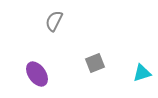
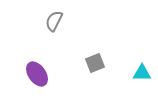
cyan triangle: rotated 18 degrees clockwise
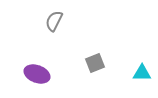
purple ellipse: rotated 35 degrees counterclockwise
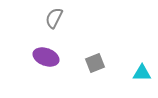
gray semicircle: moved 3 px up
purple ellipse: moved 9 px right, 17 px up
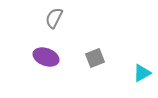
gray square: moved 5 px up
cyan triangle: rotated 30 degrees counterclockwise
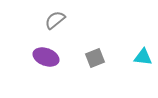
gray semicircle: moved 1 px right, 2 px down; rotated 25 degrees clockwise
cyan triangle: moved 1 px right, 16 px up; rotated 36 degrees clockwise
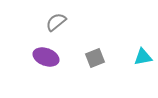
gray semicircle: moved 1 px right, 2 px down
cyan triangle: rotated 18 degrees counterclockwise
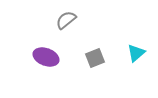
gray semicircle: moved 10 px right, 2 px up
cyan triangle: moved 7 px left, 4 px up; rotated 30 degrees counterclockwise
